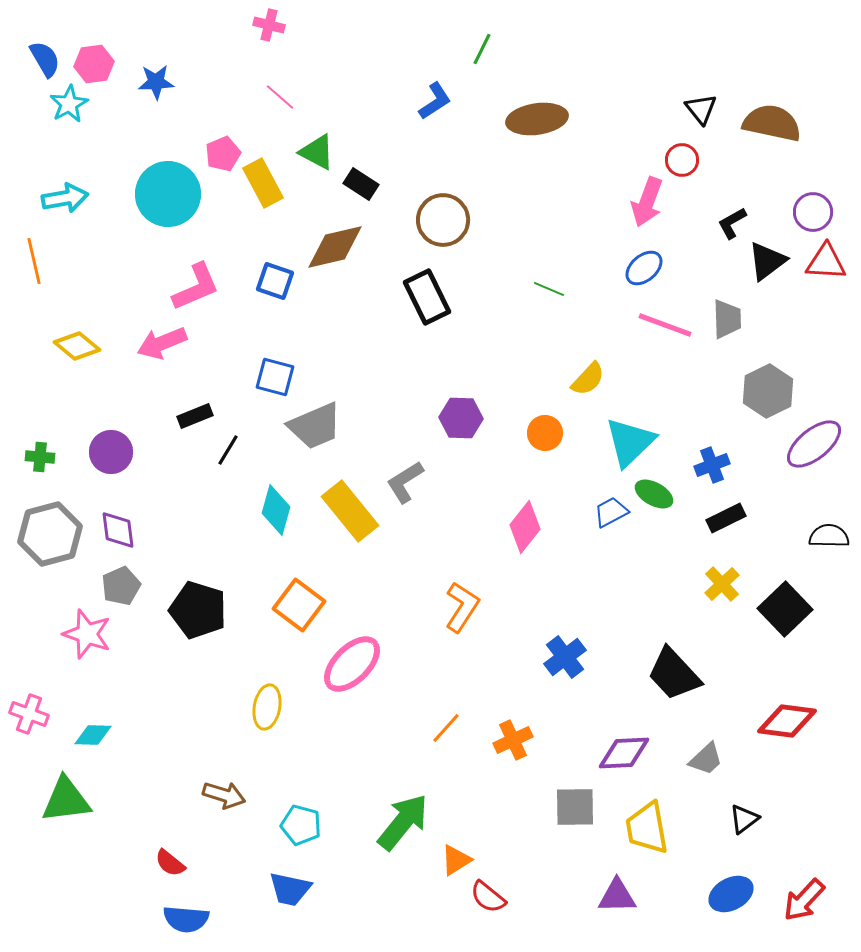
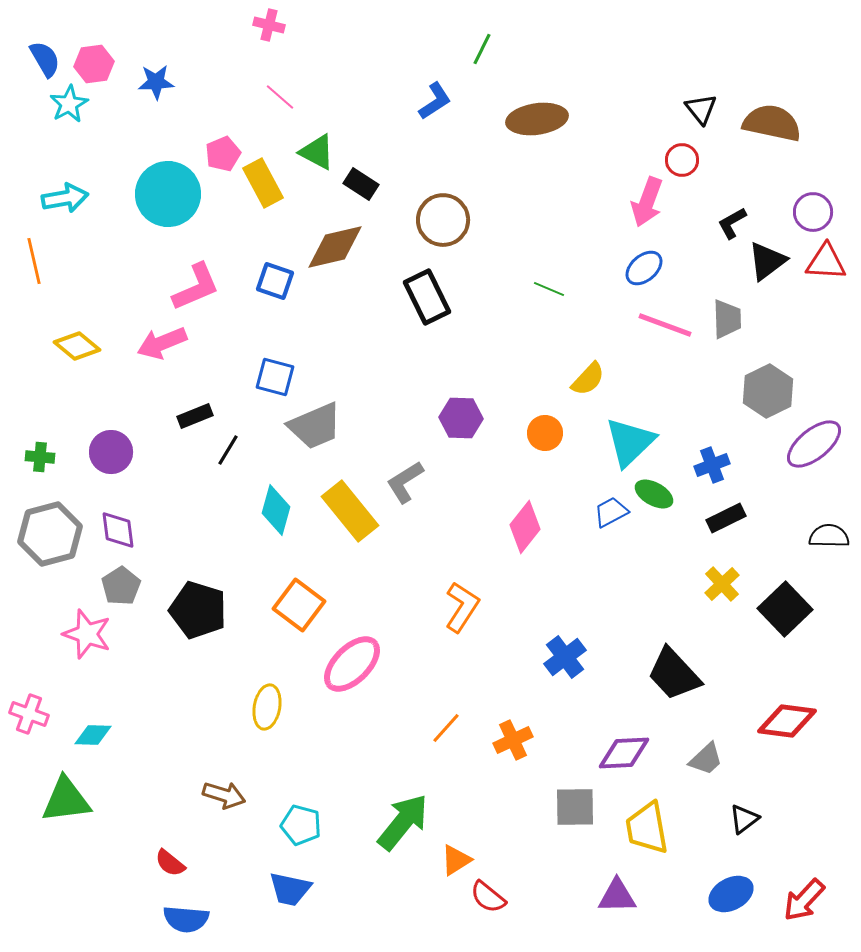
gray pentagon at (121, 586): rotated 9 degrees counterclockwise
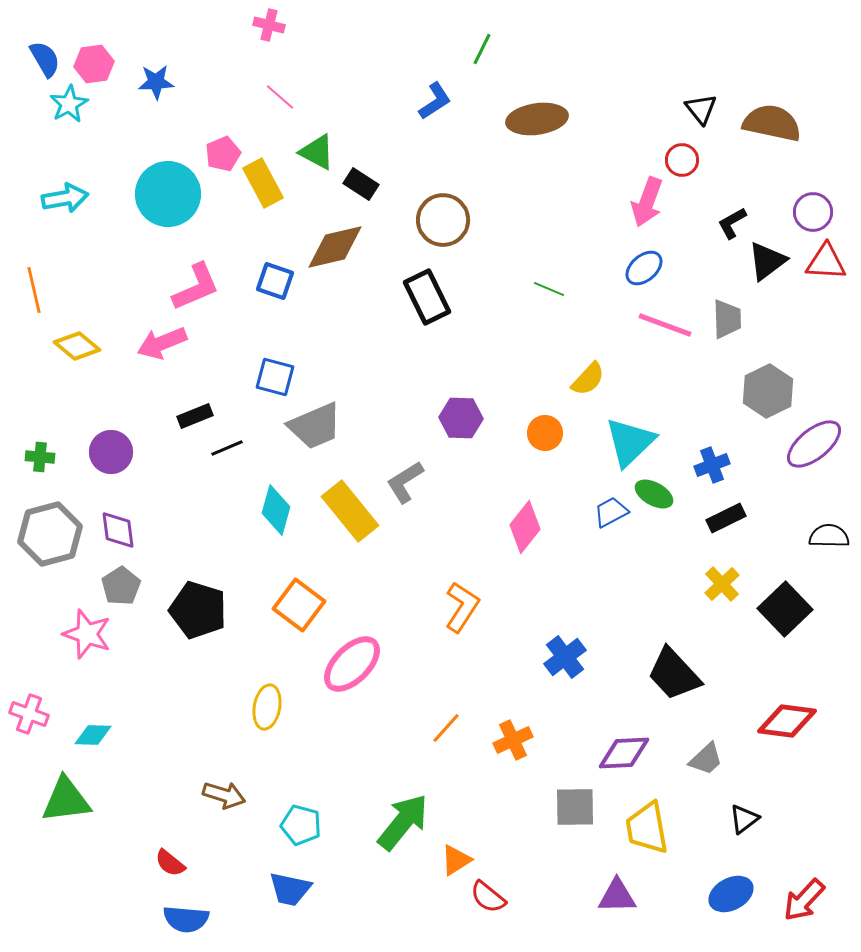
orange line at (34, 261): moved 29 px down
black line at (228, 450): moved 1 px left, 2 px up; rotated 36 degrees clockwise
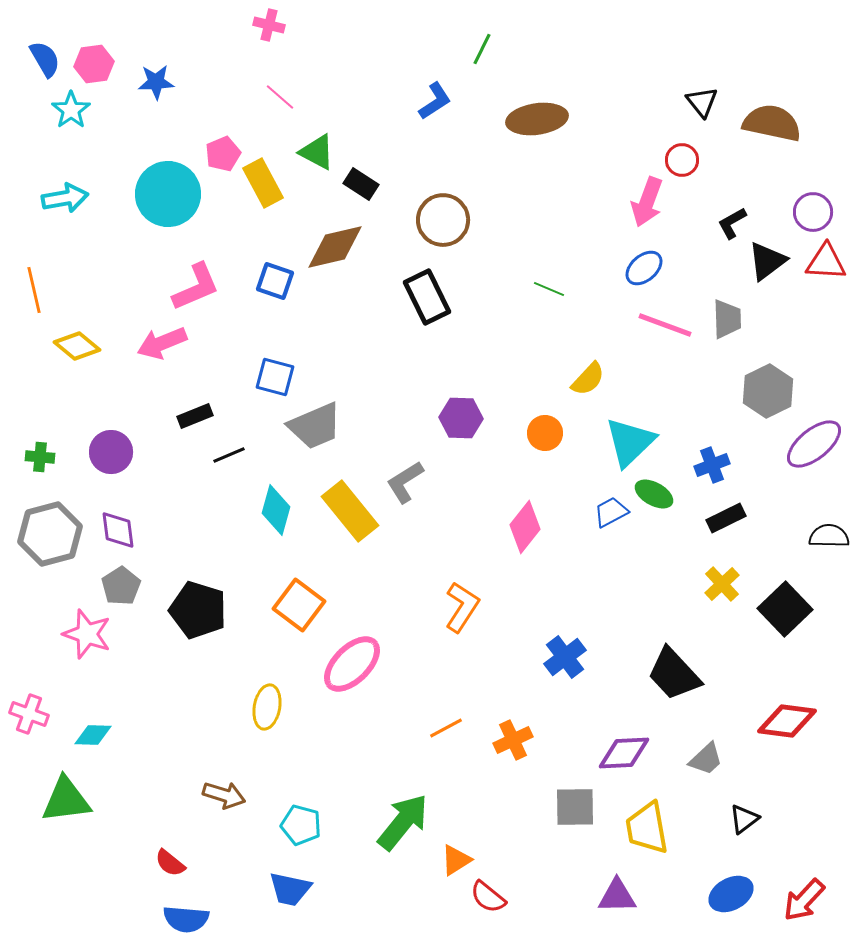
cyan star at (69, 104): moved 2 px right, 6 px down; rotated 6 degrees counterclockwise
black triangle at (701, 109): moved 1 px right, 7 px up
black line at (227, 448): moved 2 px right, 7 px down
orange line at (446, 728): rotated 20 degrees clockwise
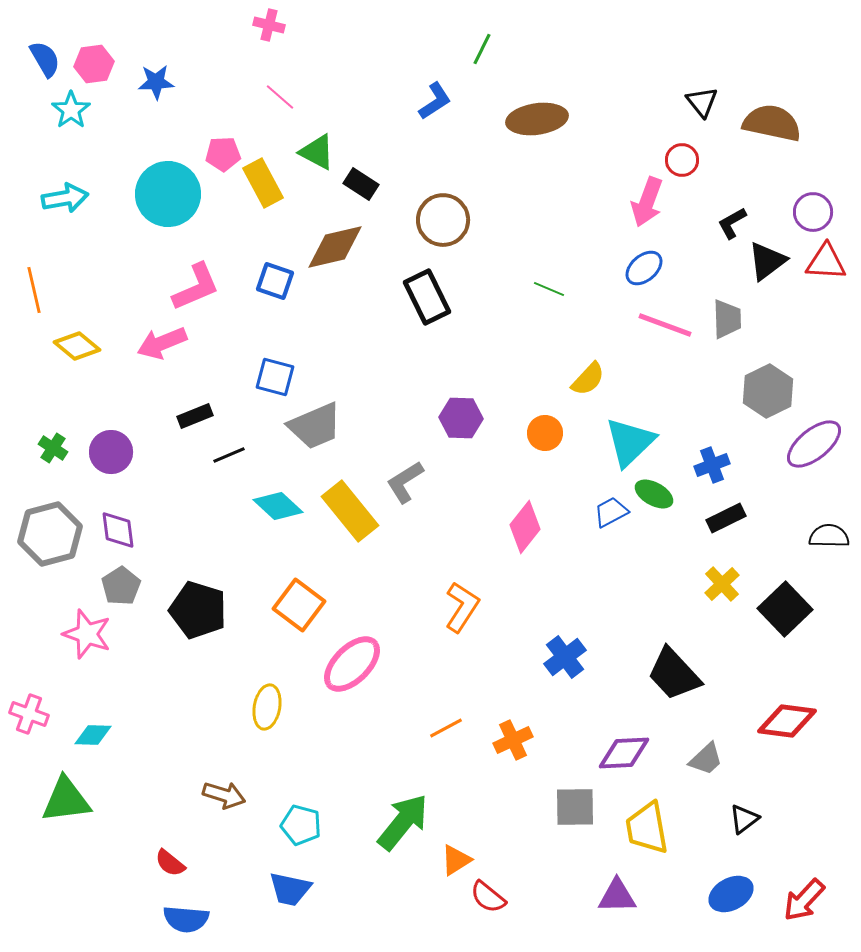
pink pentagon at (223, 154): rotated 20 degrees clockwise
green cross at (40, 457): moved 13 px right, 9 px up; rotated 28 degrees clockwise
cyan diamond at (276, 510): moved 2 px right, 4 px up; rotated 63 degrees counterclockwise
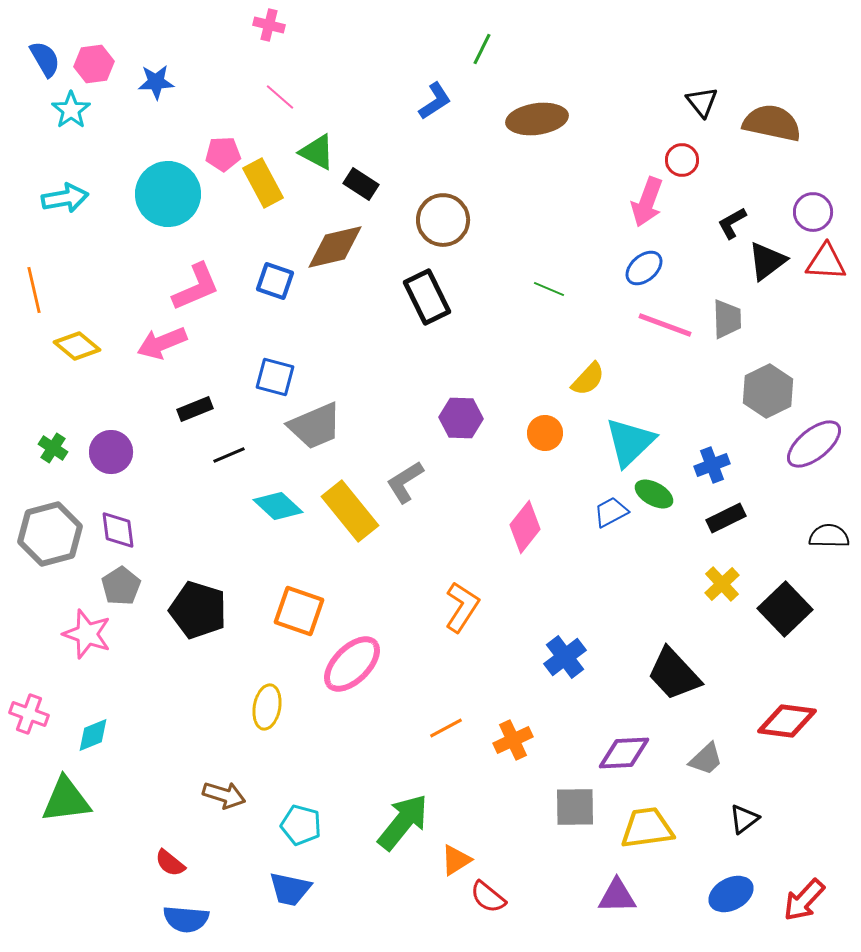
black rectangle at (195, 416): moved 7 px up
orange square at (299, 605): moved 6 px down; rotated 18 degrees counterclockwise
cyan diamond at (93, 735): rotated 24 degrees counterclockwise
yellow trapezoid at (647, 828): rotated 92 degrees clockwise
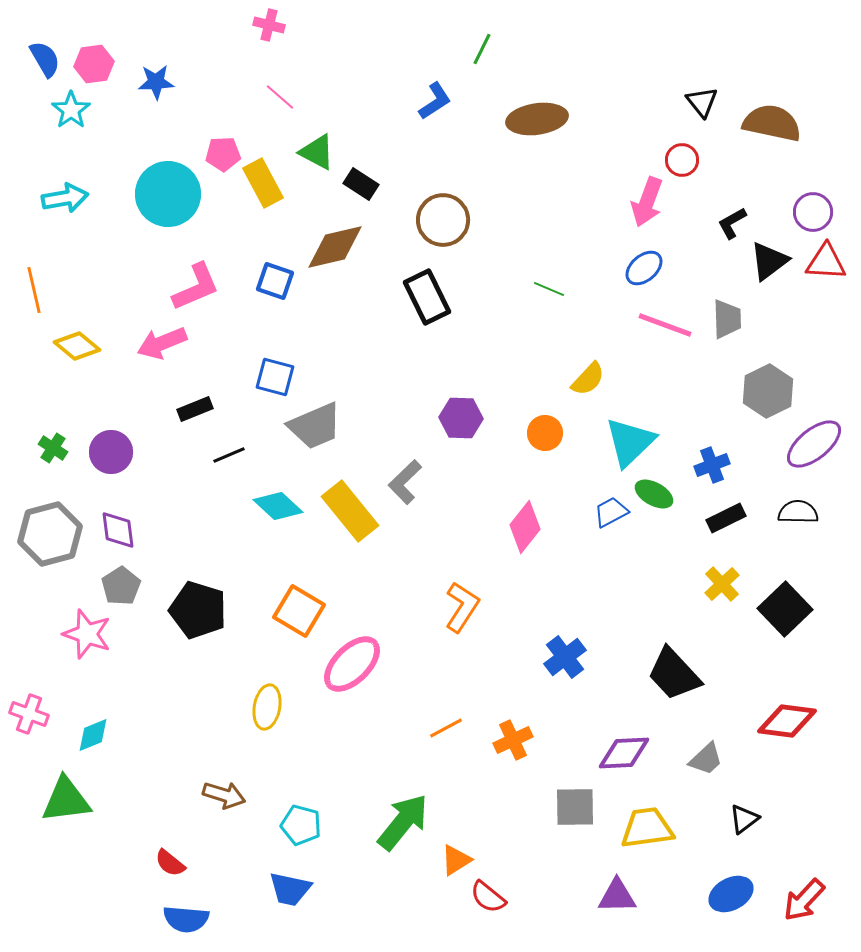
black triangle at (767, 261): moved 2 px right
gray L-shape at (405, 482): rotated 12 degrees counterclockwise
black semicircle at (829, 536): moved 31 px left, 24 px up
orange square at (299, 611): rotated 12 degrees clockwise
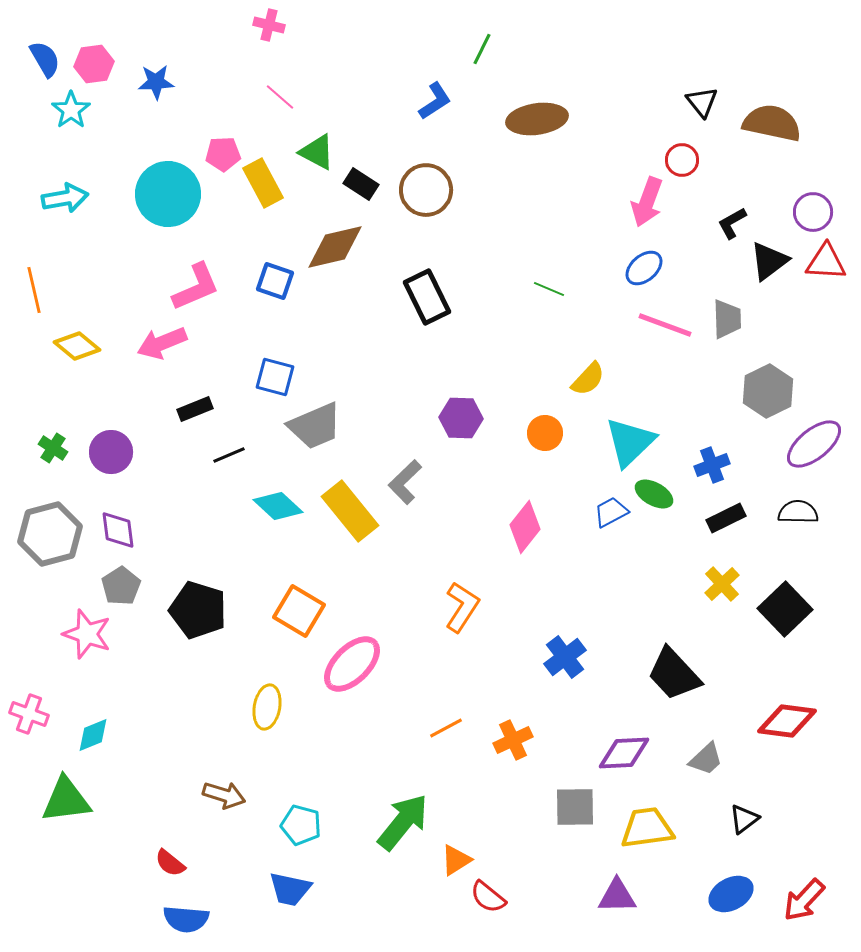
brown circle at (443, 220): moved 17 px left, 30 px up
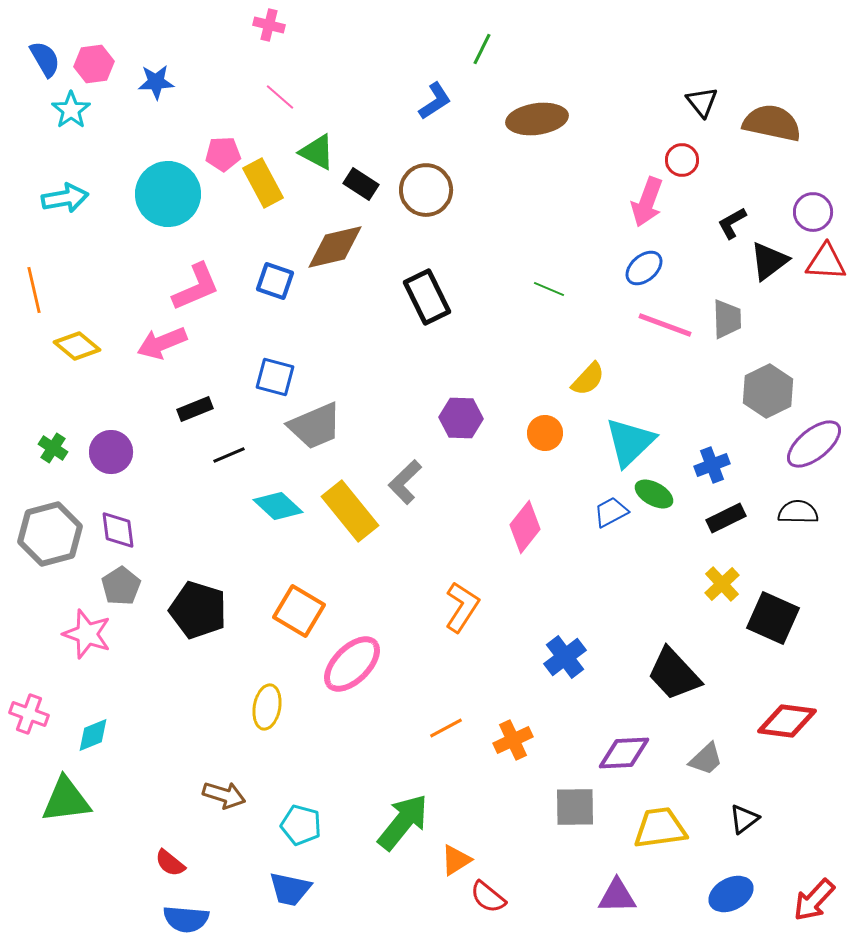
black square at (785, 609): moved 12 px left, 9 px down; rotated 22 degrees counterclockwise
yellow trapezoid at (647, 828): moved 13 px right
red arrow at (804, 900): moved 10 px right
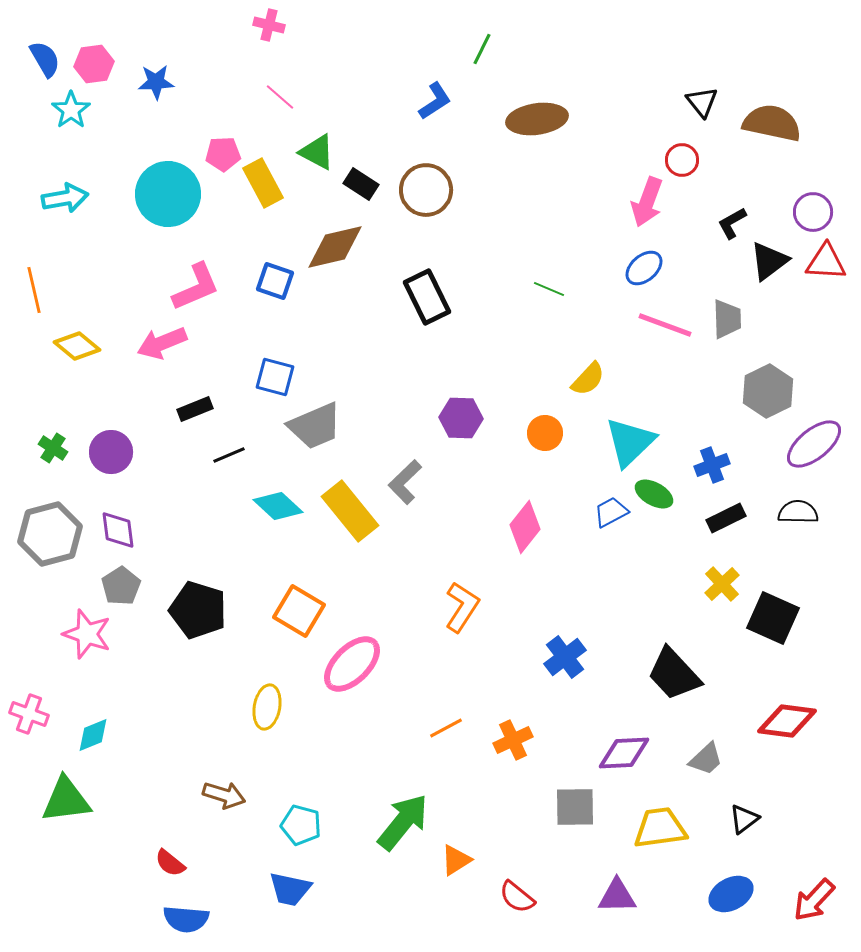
red semicircle at (488, 897): moved 29 px right
